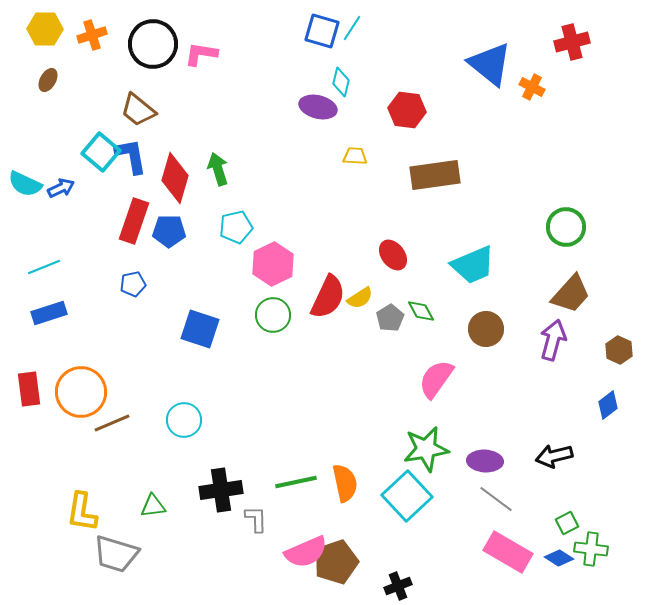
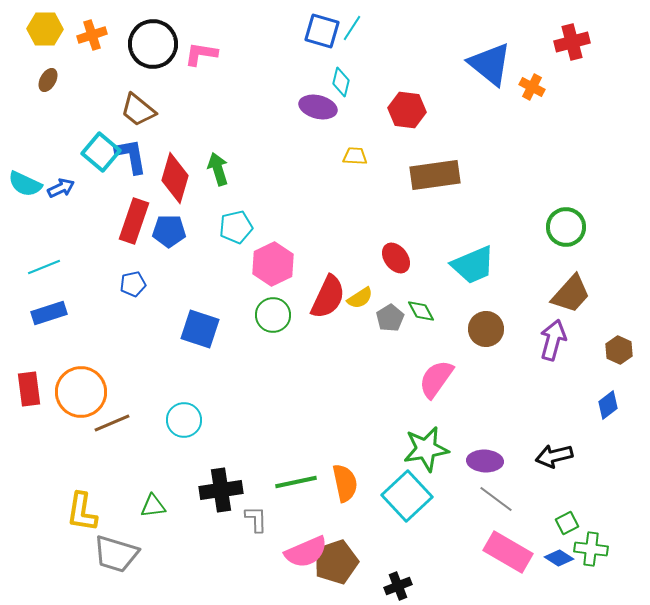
red ellipse at (393, 255): moved 3 px right, 3 px down
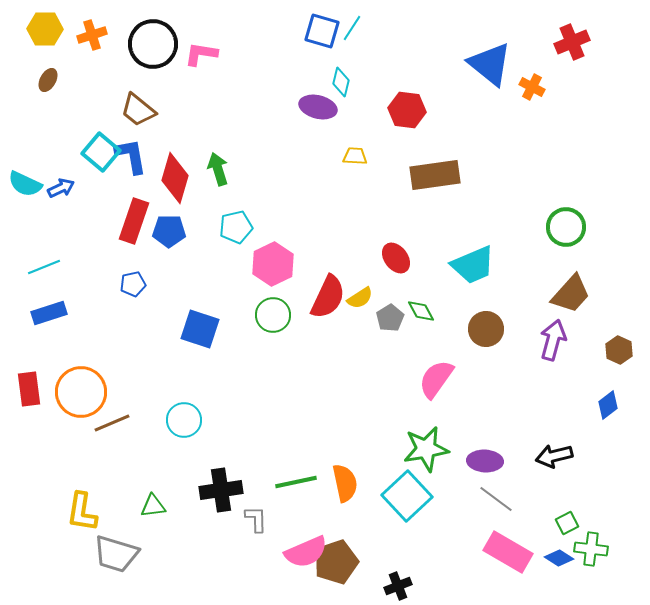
red cross at (572, 42): rotated 8 degrees counterclockwise
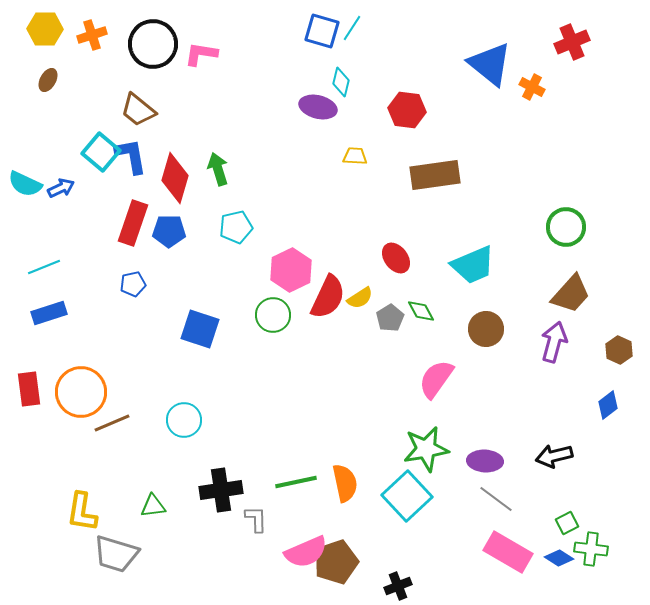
red rectangle at (134, 221): moved 1 px left, 2 px down
pink hexagon at (273, 264): moved 18 px right, 6 px down
purple arrow at (553, 340): moved 1 px right, 2 px down
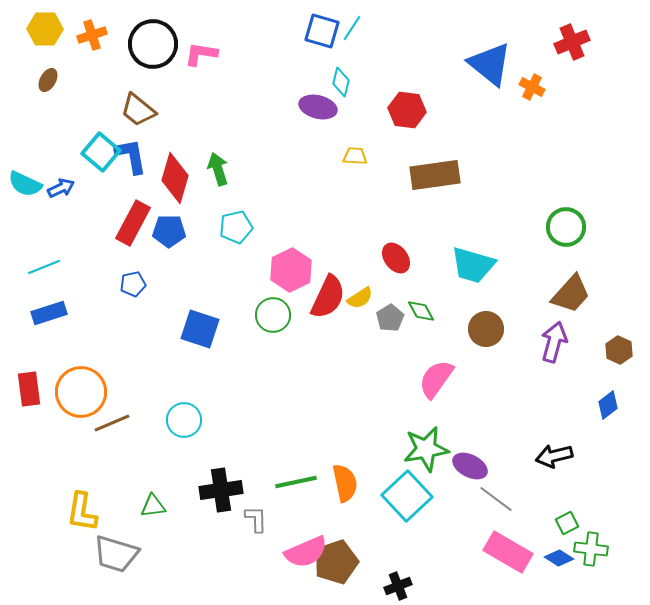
red rectangle at (133, 223): rotated 9 degrees clockwise
cyan trapezoid at (473, 265): rotated 39 degrees clockwise
purple ellipse at (485, 461): moved 15 px left, 5 px down; rotated 24 degrees clockwise
